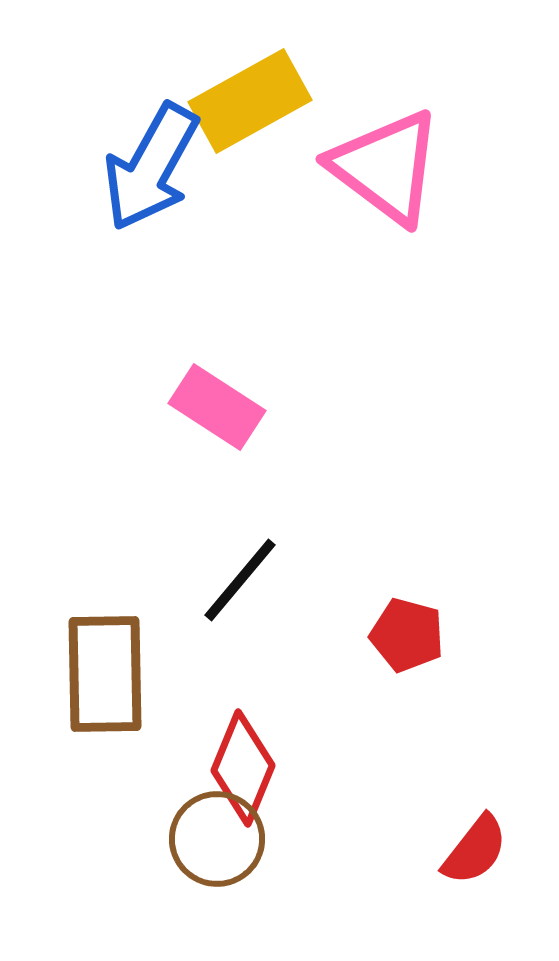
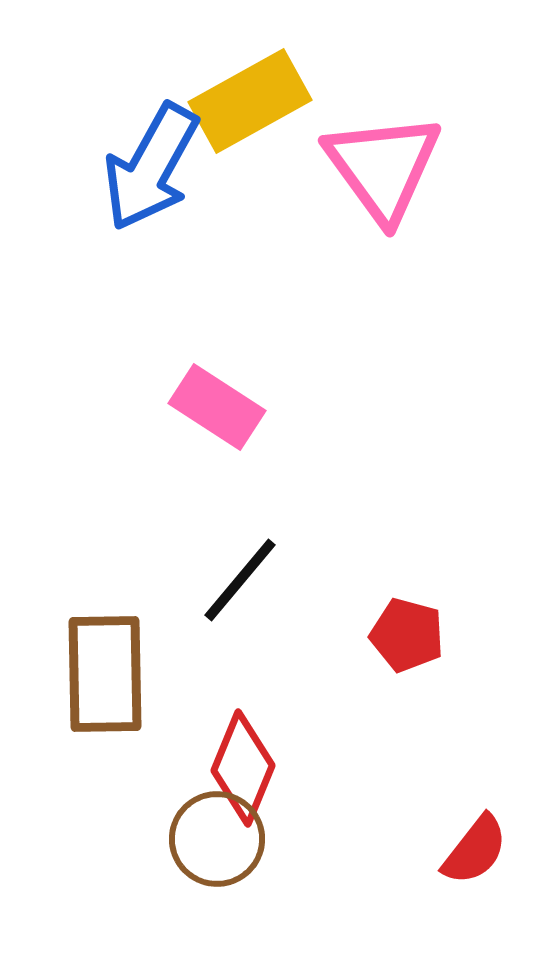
pink triangle: moved 3 px left; rotated 17 degrees clockwise
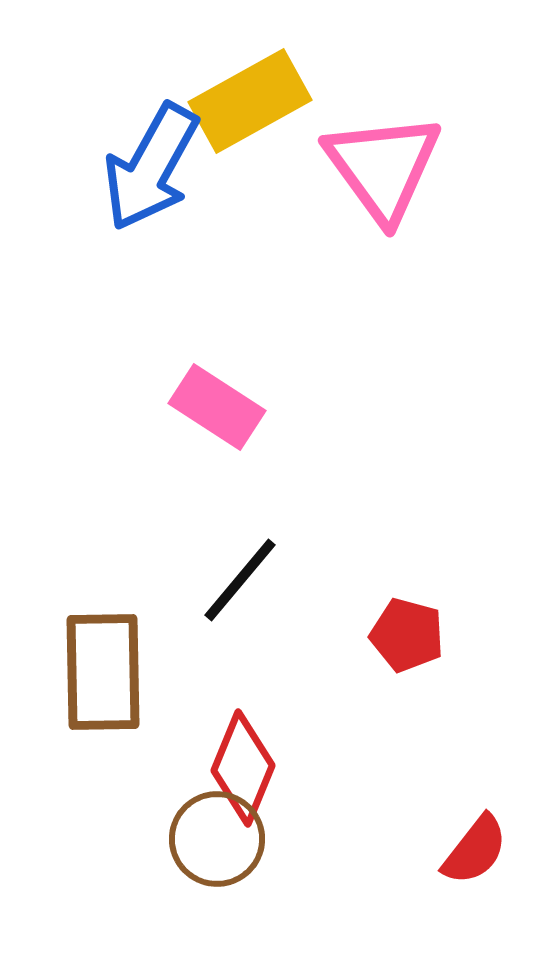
brown rectangle: moved 2 px left, 2 px up
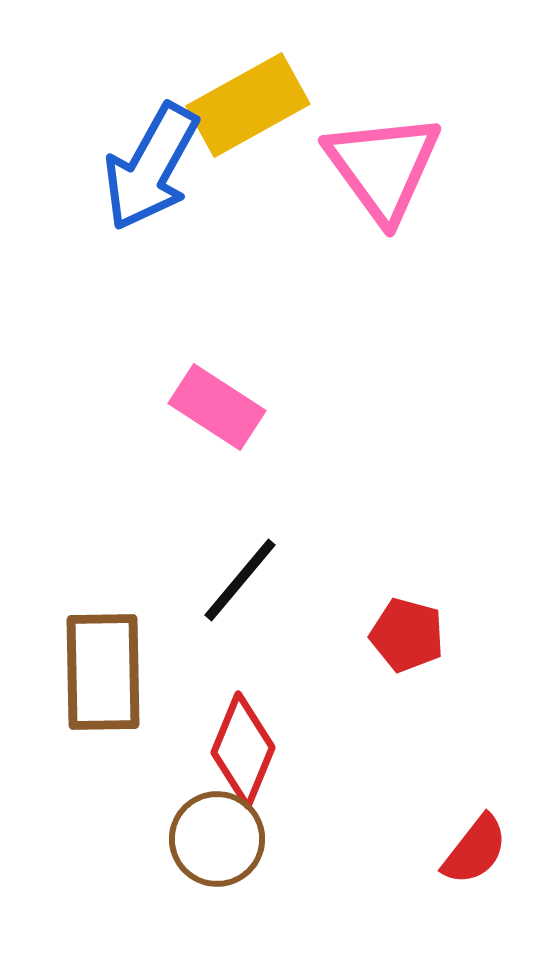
yellow rectangle: moved 2 px left, 4 px down
red diamond: moved 18 px up
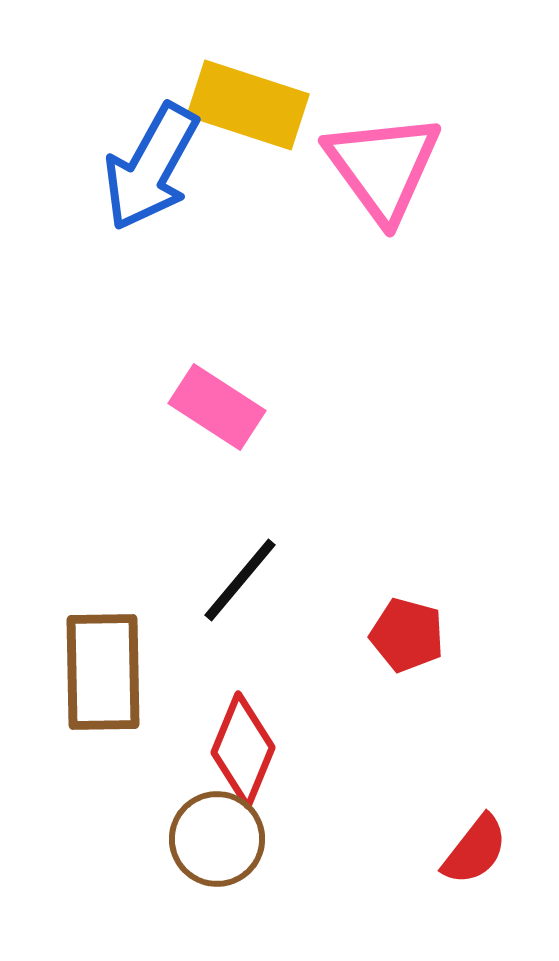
yellow rectangle: rotated 47 degrees clockwise
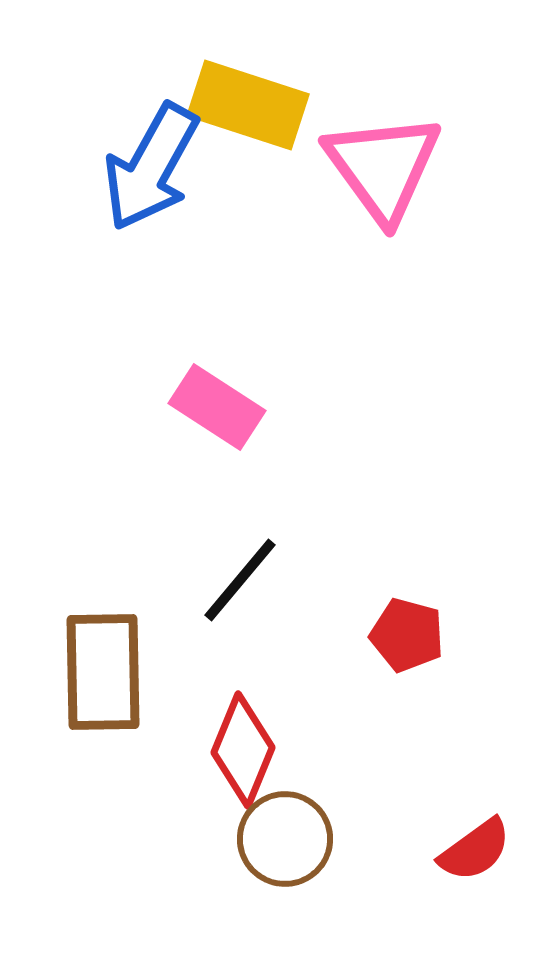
brown circle: moved 68 px right
red semicircle: rotated 16 degrees clockwise
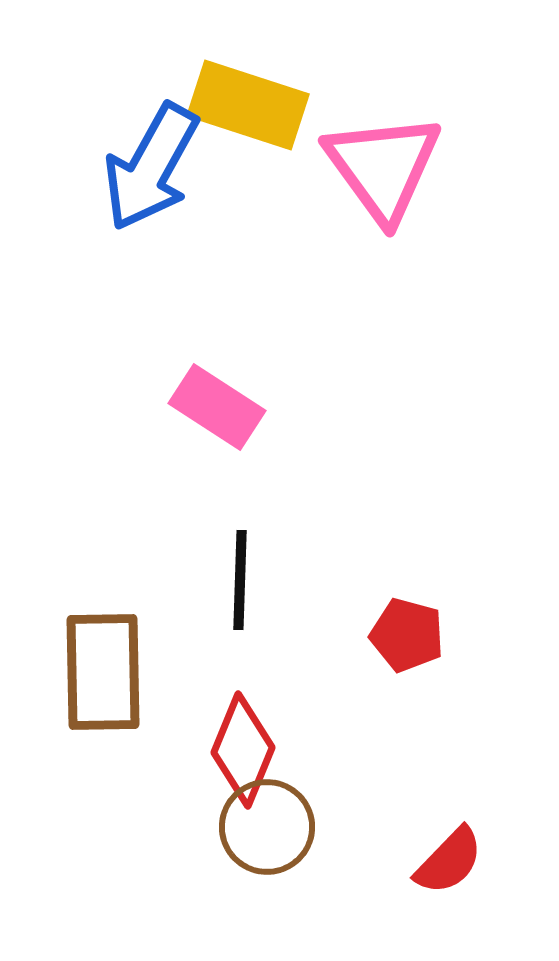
black line: rotated 38 degrees counterclockwise
brown circle: moved 18 px left, 12 px up
red semicircle: moved 26 px left, 11 px down; rotated 10 degrees counterclockwise
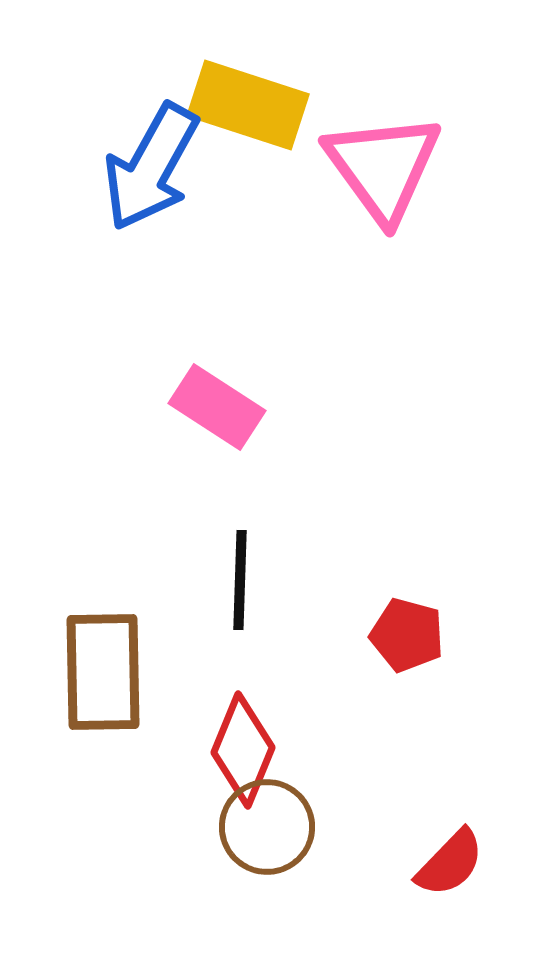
red semicircle: moved 1 px right, 2 px down
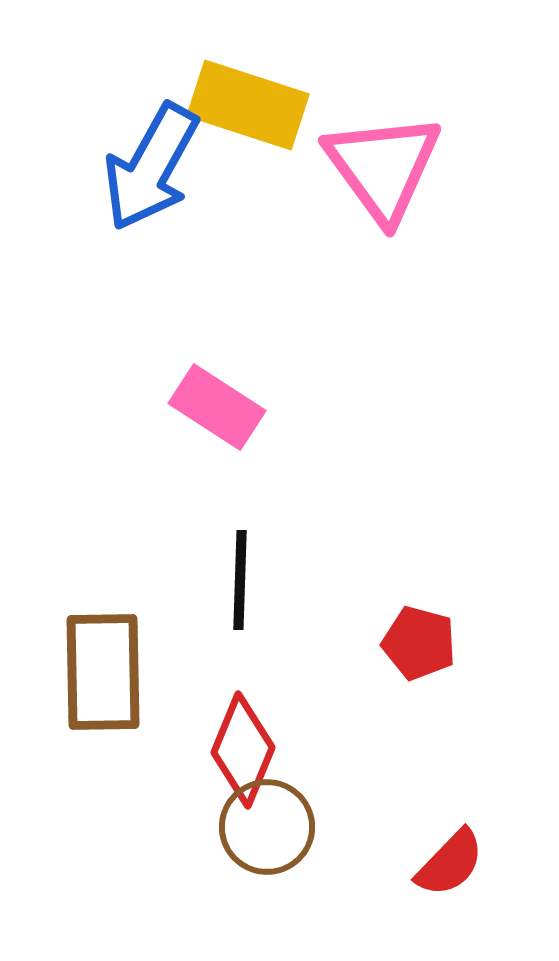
red pentagon: moved 12 px right, 8 px down
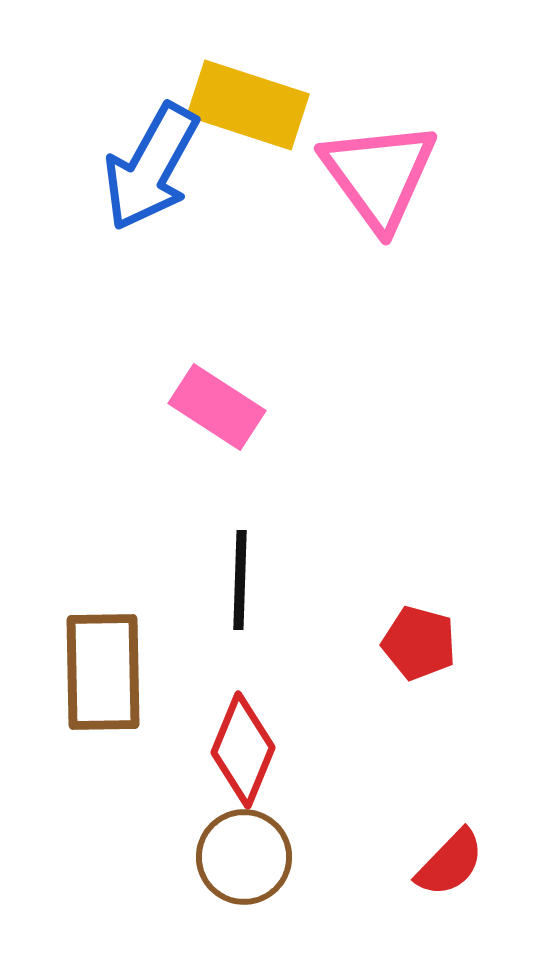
pink triangle: moved 4 px left, 8 px down
brown circle: moved 23 px left, 30 px down
